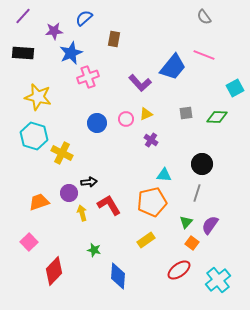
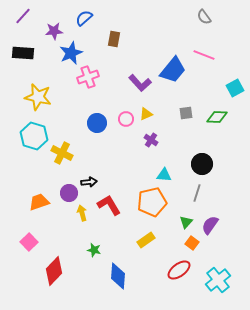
blue trapezoid: moved 3 px down
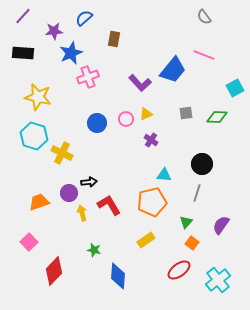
purple semicircle: moved 11 px right
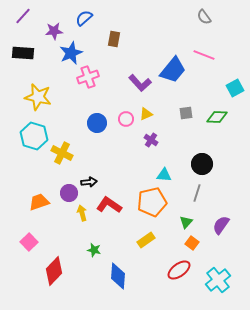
red L-shape: rotated 25 degrees counterclockwise
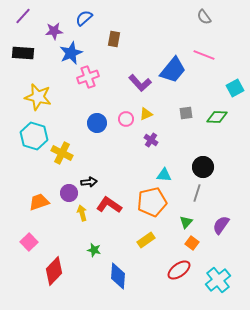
black circle: moved 1 px right, 3 px down
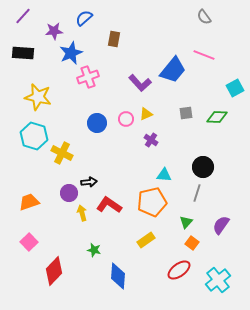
orange trapezoid: moved 10 px left
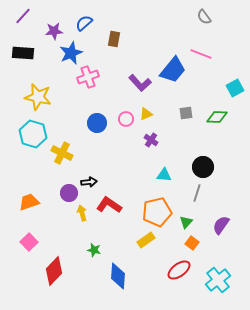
blue semicircle: moved 5 px down
pink line: moved 3 px left, 1 px up
cyan hexagon: moved 1 px left, 2 px up
orange pentagon: moved 5 px right, 10 px down
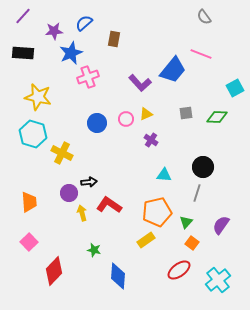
orange trapezoid: rotated 105 degrees clockwise
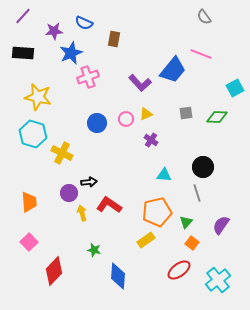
blue semicircle: rotated 114 degrees counterclockwise
gray line: rotated 36 degrees counterclockwise
